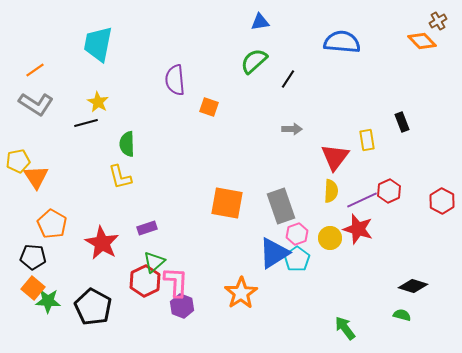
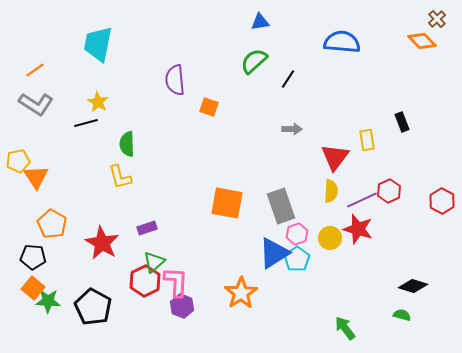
brown cross at (438, 21): moved 1 px left, 2 px up; rotated 12 degrees counterclockwise
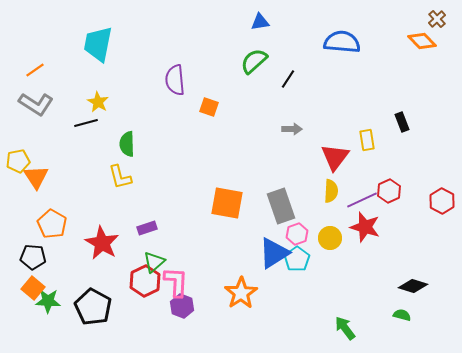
red star at (358, 229): moved 7 px right, 2 px up
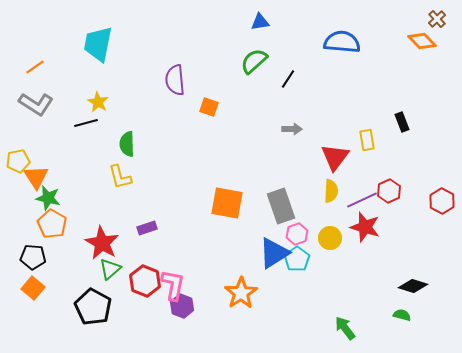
orange line at (35, 70): moved 3 px up
green triangle at (154, 262): moved 44 px left, 7 px down
red hexagon at (145, 281): rotated 12 degrees counterclockwise
pink L-shape at (176, 282): moved 3 px left, 3 px down; rotated 8 degrees clockwise
green star at (48, 301): moved 103 px up; rotated 10 degrees clockwise
